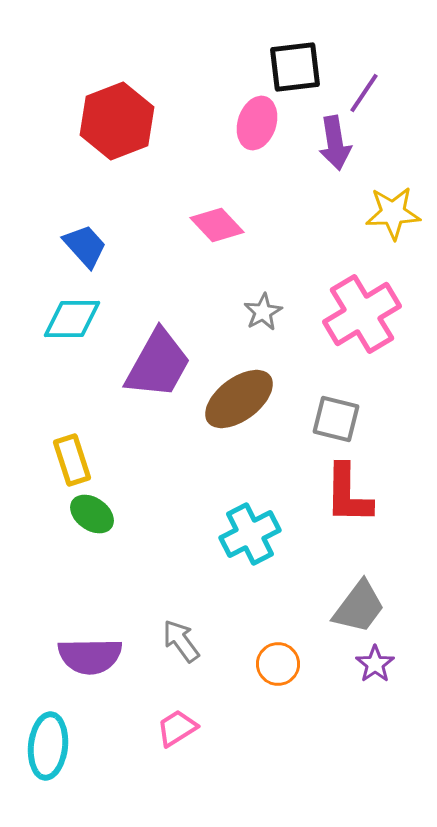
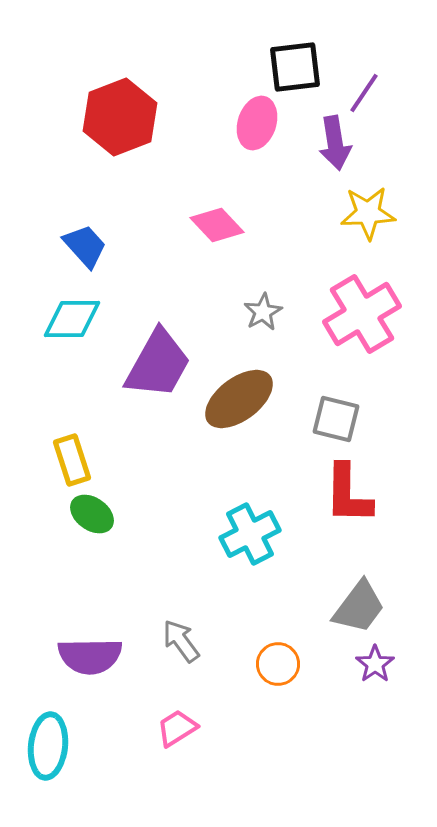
red hexagon: moved 3 px right, 4 px up
yellow star: moved 25 px left
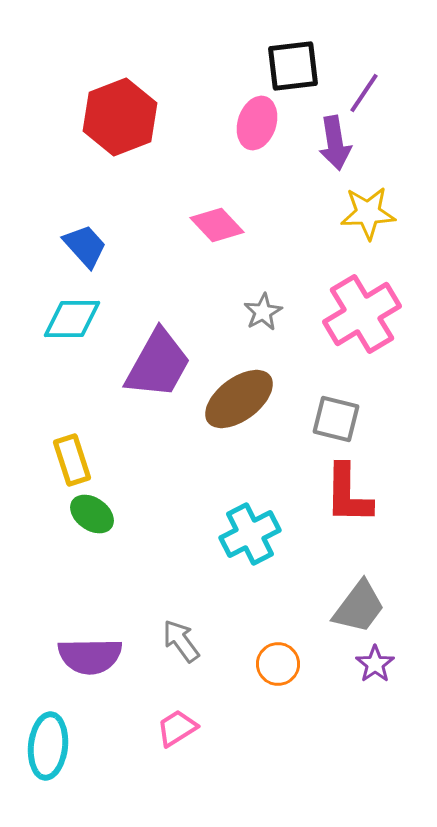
black square: moved 2 px left, 1 px up
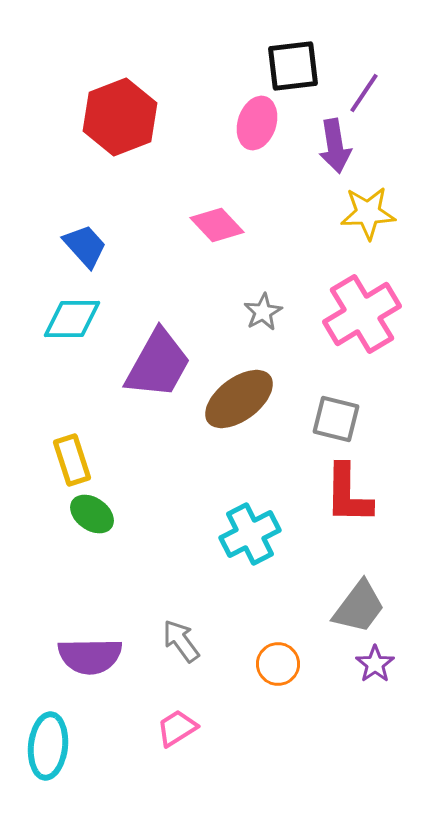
purple arrow: moved 3 px down
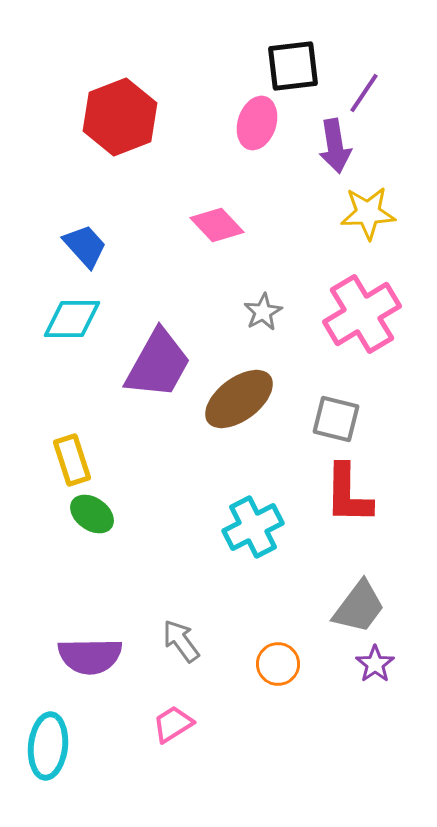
cyan cross: moved 3 px right, 7 px up
pink trapezoid: moved 4 px left, 4 px up
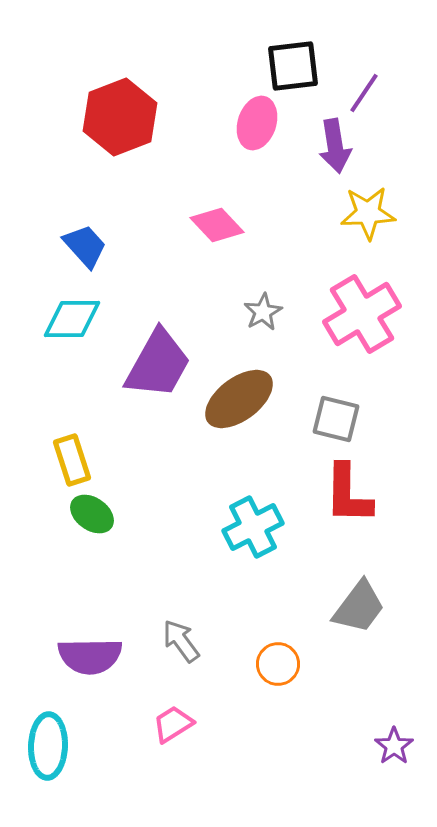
purple star: moved 19 px right, 82 px down
cyan ellipse: rotated 4 degrees counterclockwise
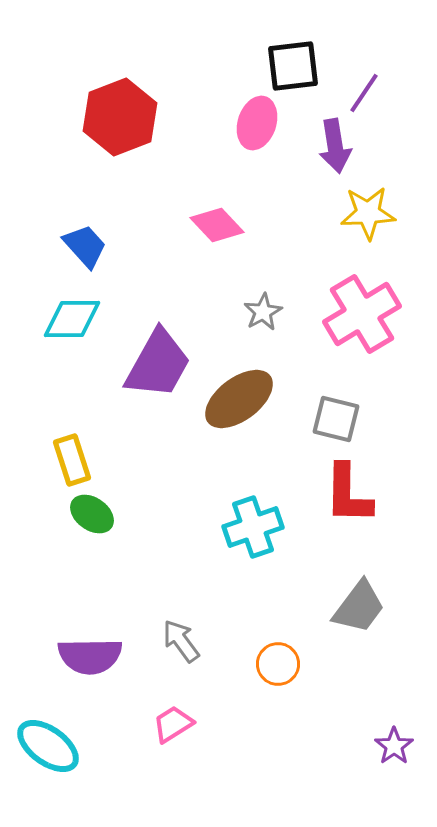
cyan cross: rotated 8 degrees clockwise
cyan ellipse: rotated 56 degrees counterclockwise
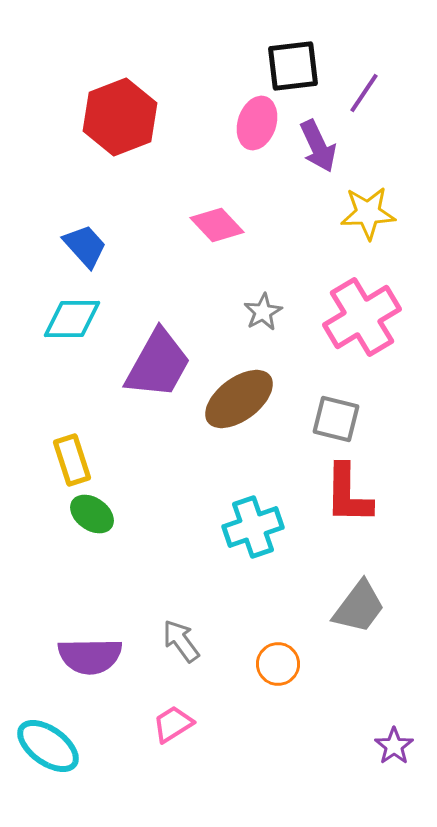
purple arrow: moved 17 px left; rotated 16 degrees counterclockwise
pink cross: moved 3 px down
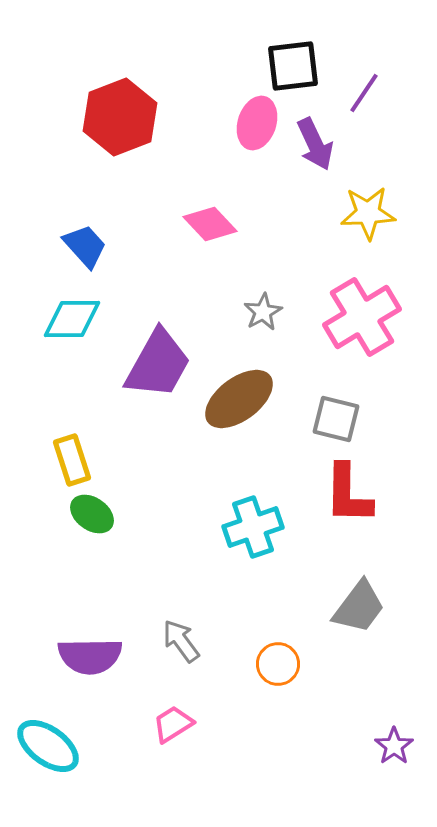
purple arrow: moved 3 px left, 2 px up
pink diamond: moved 7 px left, 1 px up
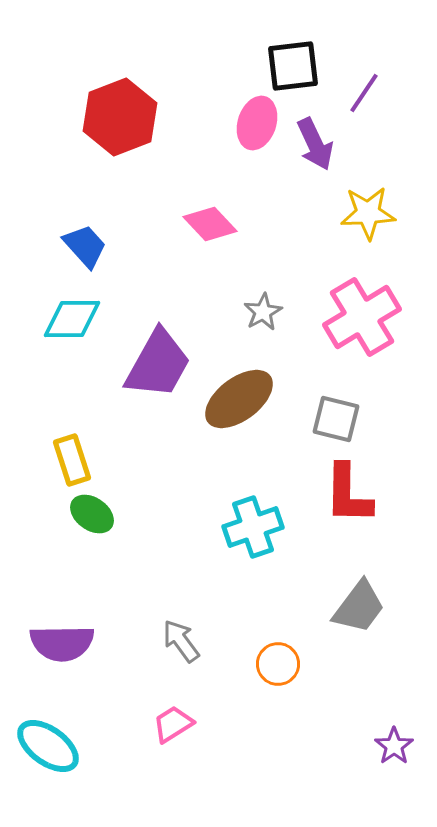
purple semicircle: moved 28 px left, 13 px up
